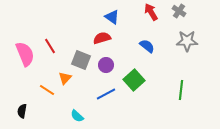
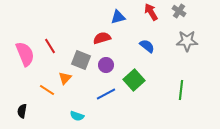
blue triangle: moved 6 px right; rotated 49 degrees counterclockwise
cyan semicircle: rotated 24 degrees counterclockwise
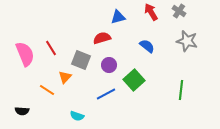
gray star: rotated 15 degrees clockwise
red line: moved 1 px right, 2 px down
purple circle: moved 3 px right
orange triangle: moved 1 px up
black semicircle: rotated 96 degrees counterclockwise
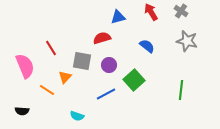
gray cross: moved 2 px right
pink semicircle: moved 12 px down
gray square: moved 1 px right, 1 px down; rotated 12 degrees counterclockwise
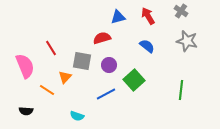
red arrow: moved 3 px left, 4 px down
black semicircle: moved 4 px right
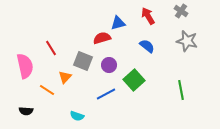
blue triangle: moved 6 px down
gray square: moved 1 px right; rotated 12 degrees clockwise
pink semicircle: rotated 10 degrees clockwise
green line: rotated 18 degrees counterclockwise
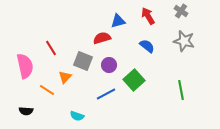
blue triangle: moved 2 px up
gray star: moved 3 px left
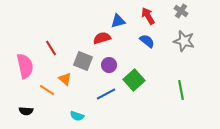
blue semicircle: moved 5 px up
orange triangle: moved 2 px down; rotated 32 degrees counterclockwise
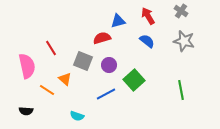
pink semicircle: moved 2 px right
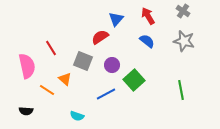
gray cross: moved 2 px right
blue triangle: moved 2 px left, 2 px up; rotated 35 degrees counterclockwise
red semicircle: moved 2 px left, 1 px up; rotated 18 degrees counterclockwise
purple circle: moved 3 px right
